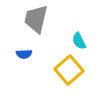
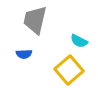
gray trapezoid: moved 1 px left, 1 px down
cyan semicircle: rotated 36 degrees counterclockwise
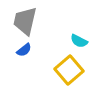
gray trapezoid: moved 10 px left, 1 px down
blue semicircle: moved 4 px up; rotated 35 degrees counterclockwise
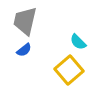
cyan semicircle: moved 1 px left, 1 px down; rotated 18 degrees clockwise
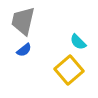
gray trapezoid: moved 2 px left
